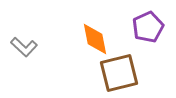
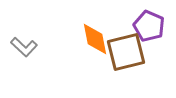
purple pentagon: moved 1 px right, 1 px up; rotated 24 degrees counterclockwise
brown square: moved 7 px right, 21 px up
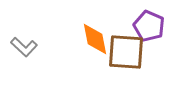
brown square: rotated 18 degrees clockwise
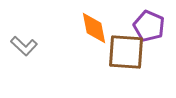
orange diamond: moved 1 px left, 11 px up
gray L-shape: moved 1 px up
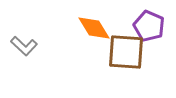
orange diamond: rotated 20 degrees counterclockwise
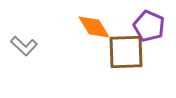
orange diamond: moved 1 px up
brown square: rotated 6 degrees counterclockwise
